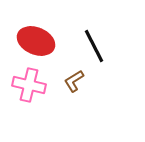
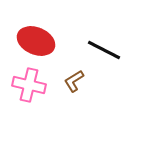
black line: moved 10 px right, 4 px down; rotated 36 degrees counterclockwise
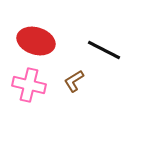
red ellipse: rotated 6 degrees counterclockwise
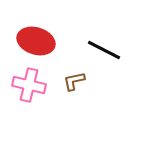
brown L-shape: rotated 20 degrees clockwise
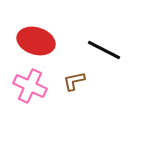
pink cross: moved 1 px right, 1 px down; rotated 12 degrees clockwise
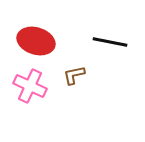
black line: moved 6 px right, 8 px up; rotated 16 degrees counterclockwise
brown L-shape: moved 6 px up
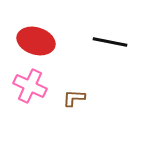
brown L-shape: moved 23 px down; rotated 15 degrees clockwise
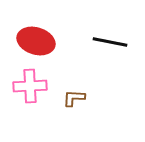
pink cross: rotated 28 degrees counterclockwise
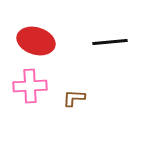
black line: rotated 16 degrees counterclockwise
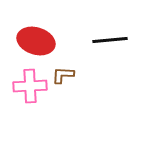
black line: moved 2 px up
brown L-shape: moved 11 px left, 23 px up
